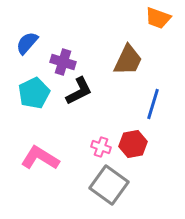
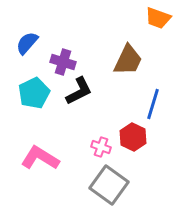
red hexagon: moved 7 px up; rotated 24 degrees counterclockwise
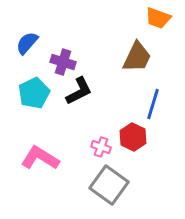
brown trapezoid: moved 9 px right, 3 px up
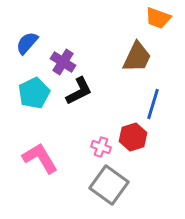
purple cross: rotated 15 degrees clockwise
red hexagon: rotated 16 degrees clockwise
pink L-shape: rotated 27 degrees clockwise
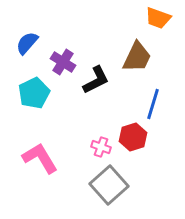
black L-shape: moved 17 px right, 11 px up
gray square: rotated 12 degrees clockwise
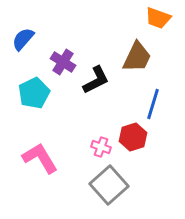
blue semicircle: moved 4 px left, 4 px up
